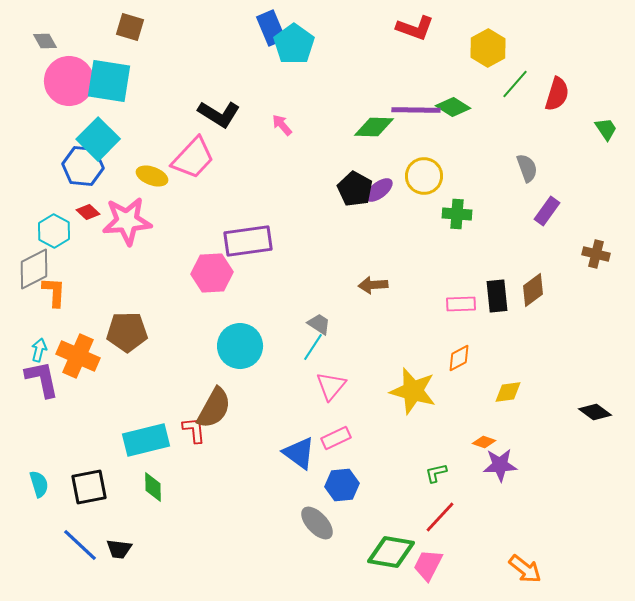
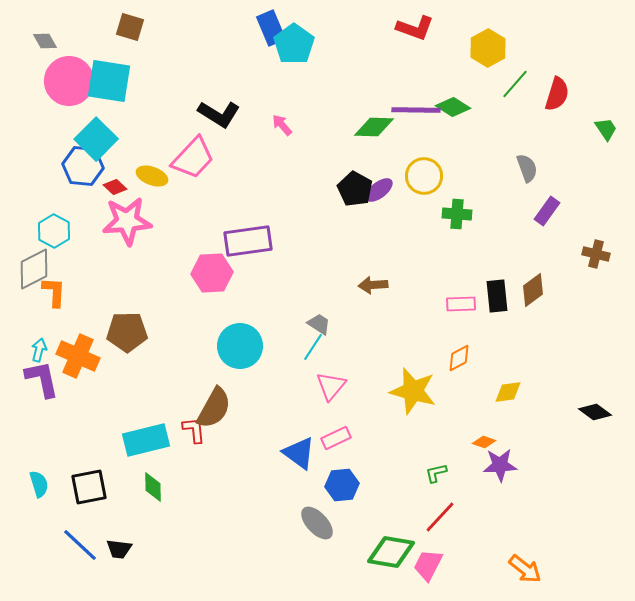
cyan square at (98, 139): moved 2 px left
red diamond at (88, 212): moved 27 px right, 25 px up
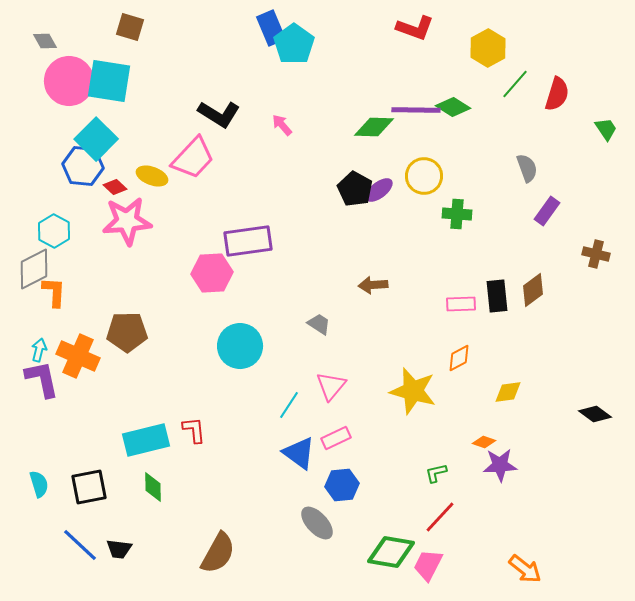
cyan line at (313, 347): moved 24 px left, 58 px down
brown semicircle at (214, 408): moved 4 px right, 145 px down
black diamond at (595, 412): moved 2 px down
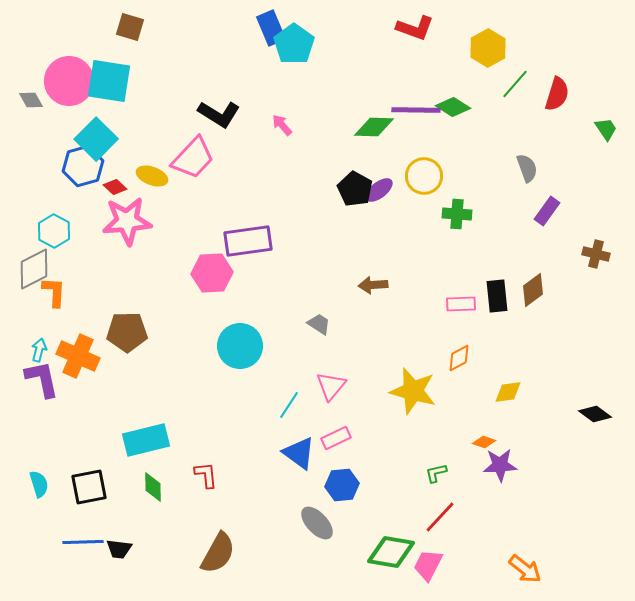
gray diamond at (45, 41): moved 14 px left, 59 px down
blue hexagon at (83, 166): rotated 21 degrees counterclockwise
red L-shape at (194, 430): moved 12 px right, 45 px down
blue line at (80, 545): moved 3 px right, 3 px up; rotated 45 degrees counterclockwise
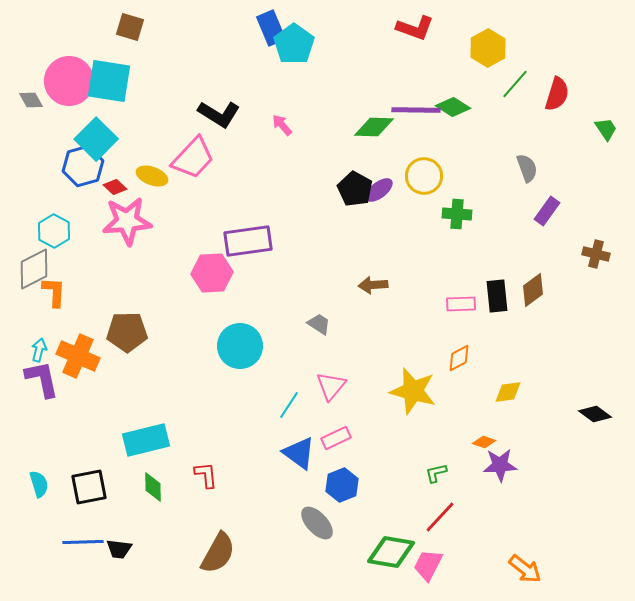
blue hexagon at (342, 485): rotated 16 degrees counterclockwise
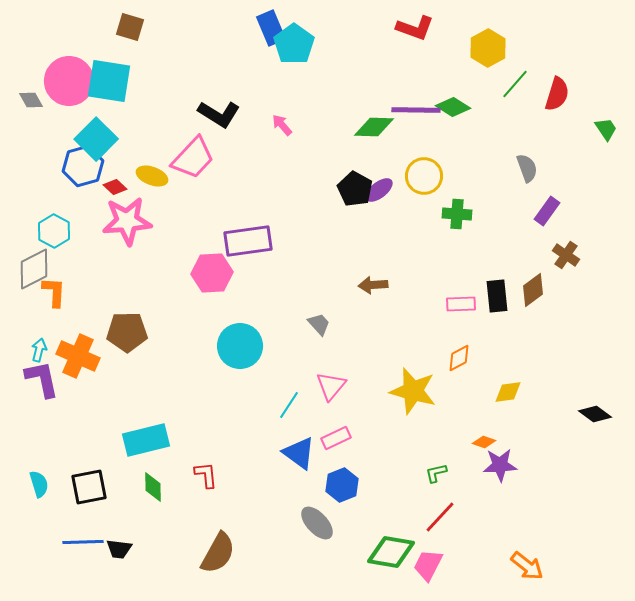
brown cross at (596, 254): moved 30 px left, 1 px down; rotated 20 degrees clockwise
gray trapezoid at (319, 324): rotated 15 degrees clockwise
orange arrow at (525, 569): moved 2 px right, 3 px up
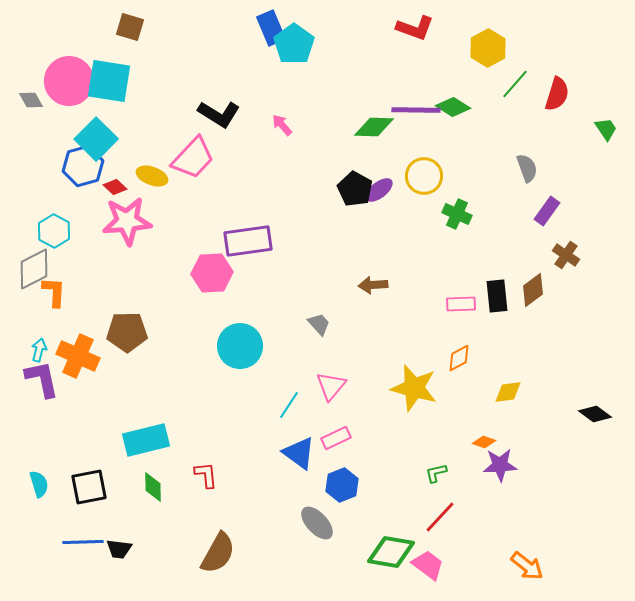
green cross at (457, 214): rotated 20 degrees clockwise
yellow star at (413, 391): moved 1 px right, 3 px up
pink trapezoid at (428, 565): rotated 100 degrees clockwise
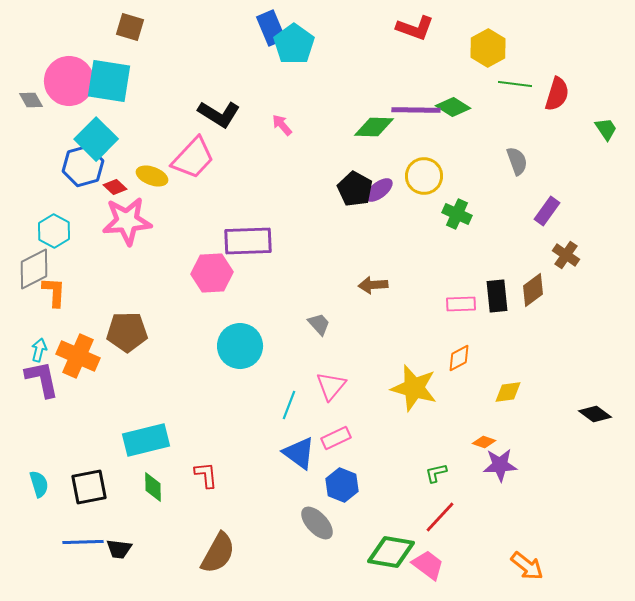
green line at (515, 84): rotated 56 degrees clockwise
gray semicircle at (527, 168): moved 10 px left, 7 px up
purple rectangle at (248, 241): rotated 6 degrees clockwise
cyan line at (289, 405): rotated 12 degrees counterclockwise
blue hexagon at (342, 485): rotated 16 degrees counterclockwise
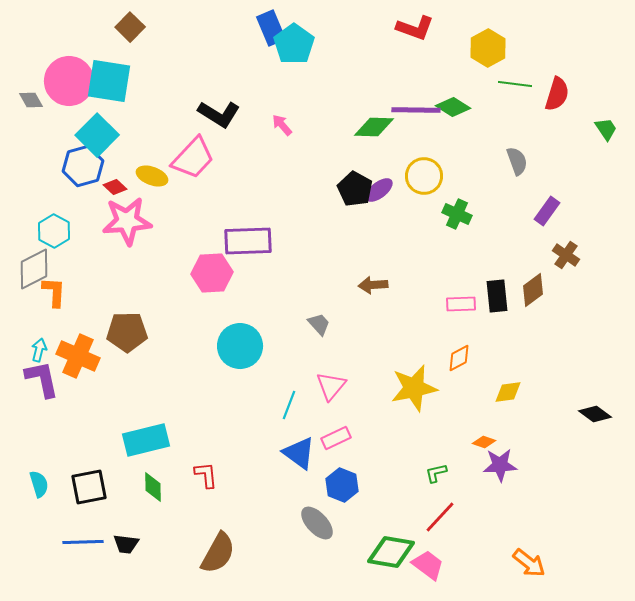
brown square at (130, 27): rotated 28 degrees clockwise
cyan square at (96, 139): moved 1 px right, 4 px up
yellow star at (414, 388): rotated 27 degrees counterclockwise
black trapezoid at (119, 549): moved 7 px right, 5 px up
orange arrow at (527, 566): moved 2 px right, 3 px up
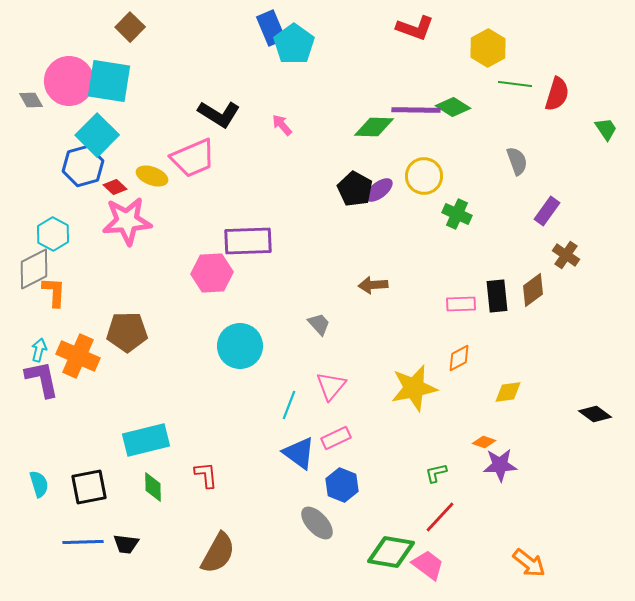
pink trapezoid at (193, 158): rotated 24 degrees clockwise
cyan hexagon at (54, 231): moved 1 px left, 3 px down
